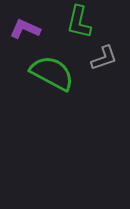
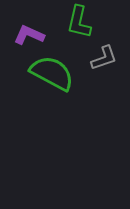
purple L-shape: moved 4 px right, 6 px down
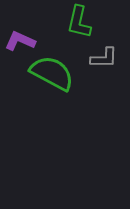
purple L-shape: moved 9 px left, 6 px down
gray L-shape: rotated 20 degrees clockwise
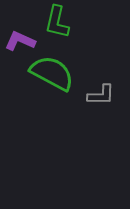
green L-shape: moved 22 px left
gray L-shape: moved 3 px left, 37 px down
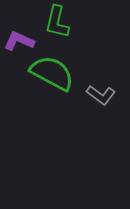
purple L-shape: moved 1 px left
gray L-shape: rotated 36 degrees clockwise
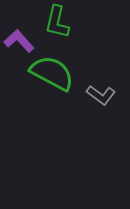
purple L-shape: rotated 24 degrees clockwise
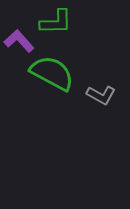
green L-shape: moved 1 px left; rotated 104 degrees counterclockwise
gray L-shape: rotated 8 degrees counterclockwise
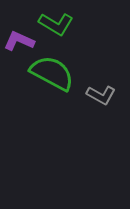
green L-shape: moved 2 px down; rotated 32 degrees clockwise
purple L-shape: rotated 24 degrees counterclockwise
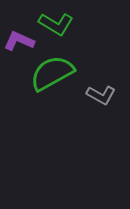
green semicircle: rotated 57 degrees counterclockwise
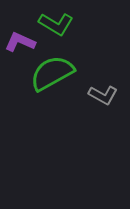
purple L-shape: moved 1 px right, 1 px down
gray L-shape: moved 2 px right
